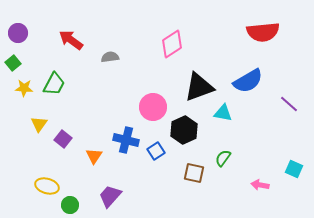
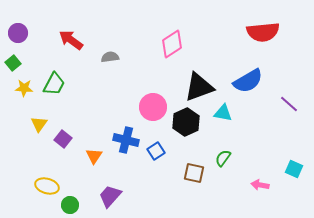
black hexagon: moved 2 px right, 8 px up
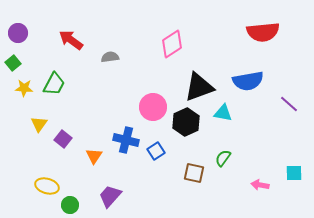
blue semicircle: rotated 20 degrees clockwise
cyan square: moved 4 px down; rotated 24 degrees counterclockwise
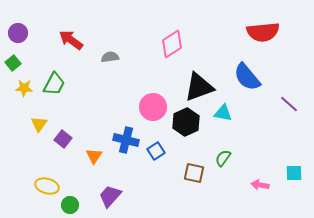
blue semicircle: moved 1 px left, 4 px up; rotated 60 degrees clockwise
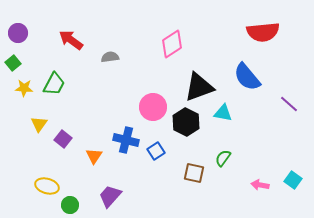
black hexagon: rotated 8 degrees counterclockwise
cyan square: moved 1 px left, 7 px down; rotated 36 degrees clockwise
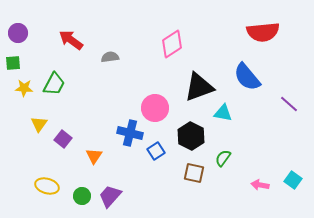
green square: rotated 35 degrees clockwise
pink circle: moved 2 px right, 1 px down
black hexagon: moved 5 px right, 14 px down
blue cross: moved 4 px right, 7 px up
green circle: moved 12 px right, 9 px up
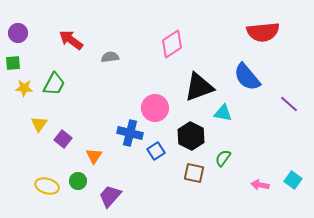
green circle: moved 4 px left, 15 px up
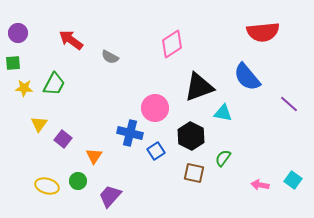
gray semicircle: rotated 144 degrees counterclockwise
